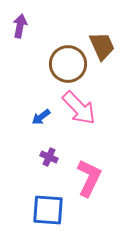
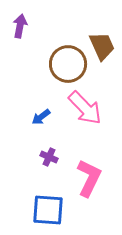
pink arrow: moved 6 px right
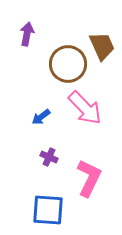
purple arrow: moved 7 px right, 8 px down
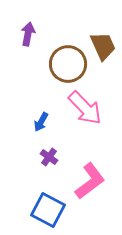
purple arrow: moved 1 px right
brown trapezoid: moved 1 px right
blue arrow: moved 5 px down; rotated 24 degrees counterclockwise
purple cross: rotated 12 degrees clockwise
pink L-shape: moved 1 px right, 3 px down; rotated 27 degrees clockwise
blue square: rotated 24 degrees clockwise
